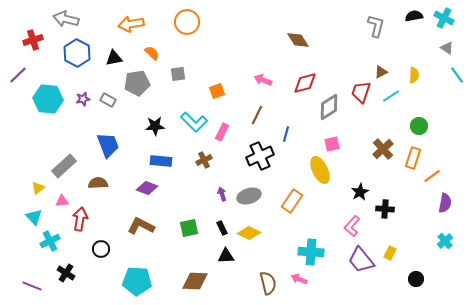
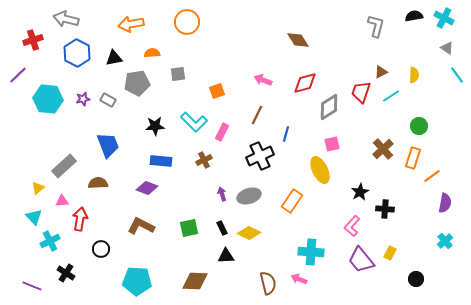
orange semicircle at (152, 53): rotated 49 degrees counterclockwise
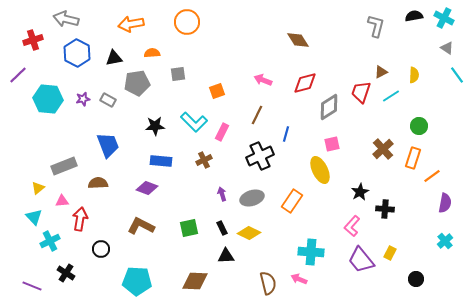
gray rectangle at (64, 166): rotated 20 degrees clockwise
gray ellipse at (249, 196): moved 3 px right, 2 px down
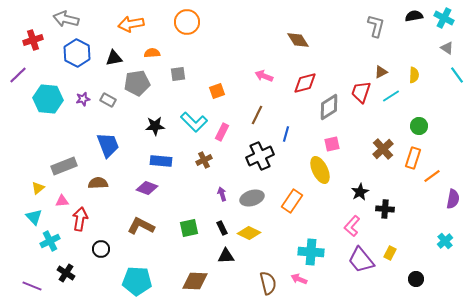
pink arrow at (263, 80): moved 1 px right, 4 px up
purple semicircle at (445, 203): moved 8 px right, 4 px up
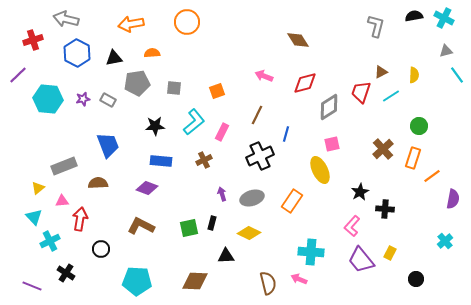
gray triangle at (447, 48): moved 1 px left, 3 px down; rotated 48 degrees counterclockwise
gray square at (178, 74): moved 4 px left, 14 px down; rotated 14 degrees clockwise
cyan L-shape at (194, 122): rotated 84 degrees counterclockwise
black rectangle at (222, 228): moved 10 px left, 5 px up; rotated 40 degrees clockwise
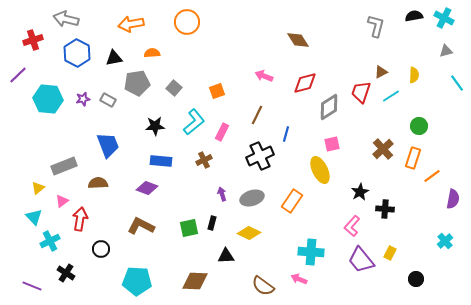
cyan line at (457, 75): moved 8 px down
gray square at (174, 88): rotated 35 degrees clockwise
pink triangle at (62, 201): rotated 32 degrees counterclockwise
brown semicircle at (268, 283): moved 5 px left, 3 px down; rotated 140 degrees clockwise
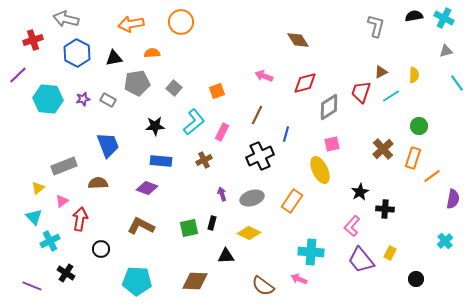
orange circle at (187, 22): moved 6 px left
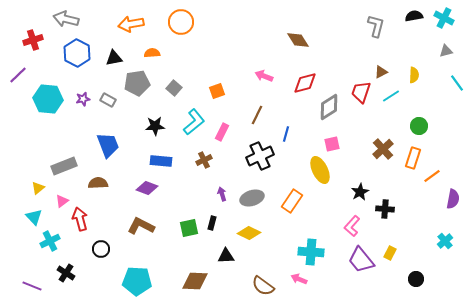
red arrow at (80, 219): rotated 25 degrees counterclockwise
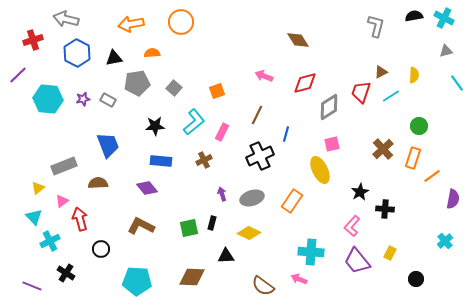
purple diamond at (147, 188): rotated 30 degrees clockwise
purple trapezoid at (361, 260): moved 4 px left, 1 px down
brown diamond at (195, 281): moved 3 px left, 4 px up
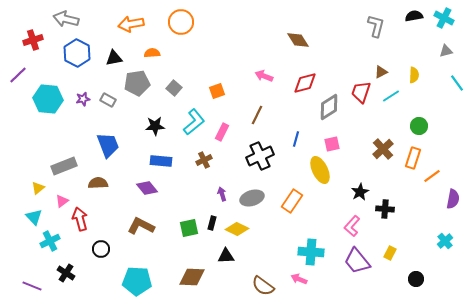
blue line at (286, 134): moved 10 px right, 5 px down
yellow diamond at (249, 233): moved 12 px left, 4 px up
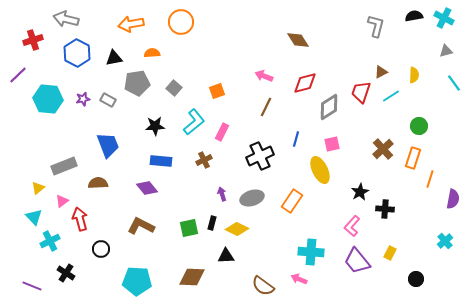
cyan line at (457, 83): moved 3 px left
brown line at (257, 115): moved 9 px right, 8 px up
orange line at (432, 176): moved 2 px left, 3 px down; rotated 36 degrees counterclockwise
